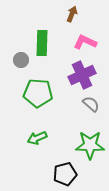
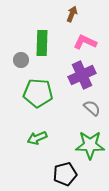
gray semicircle: moved 1 px right, 4 px down
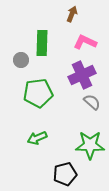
green pentagon: rotated 12 degrees counterclockwise
gray semicircle: moved 6 px up
